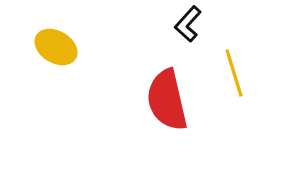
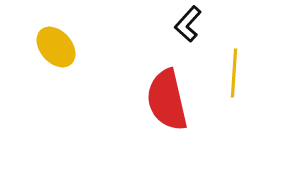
yellow ellipse: rotated 18 degrees clockwise
yellow line: rotated 21 degrees clockwise
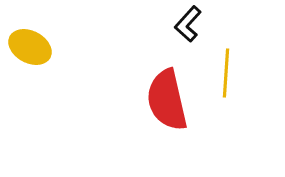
yellow ellipse: moved 26 px left; rotated 21 degrees counterclockwise
yellow line: moved 8 px left
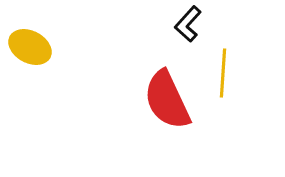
yellow line: moved 3 px left
red semicircle: rotated 12 degrees counterclockwise
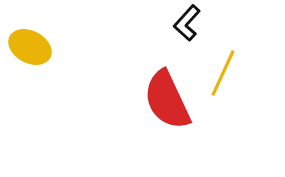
black L-shape: moved 1 px left, 1 px up
yellow line: rotated 21 degrees clockwise
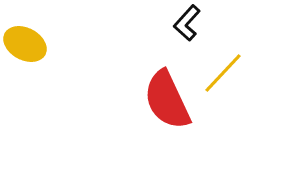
yellow ellipse: moved 5 px left, 3 px up
yellow line: rotated 18 degrees clockwise
